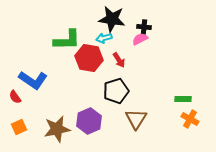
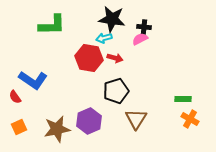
green L-shape: moved 15 px left, 15 px up
red arrow: moved 4 px left, 2 px up; rotated 42 degrees counterclockwise
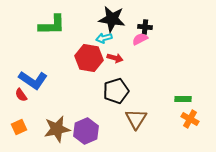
black cross: moved 1 px right
red semicircle: moved 6 px right, 2 px up
purple hexagon: moved 3 px left, 10 px down
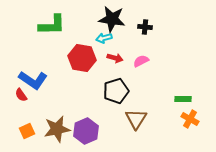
pink semicircle: moved 1 px right, 22 px down
red hexagon: moved 7 px left
orange square: moved 8 px right, 4 px down
